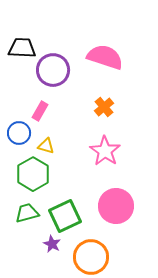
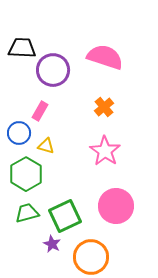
green hexagon: moved 7 px left
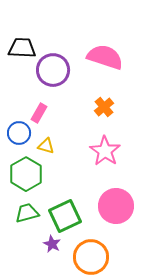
pink rectangle: moved 1 px left, 2 px down
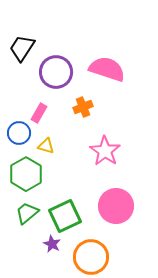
black trapezoid: rotated 60 degrees counterclockwise
pink semicircle: moved 2 px right, 12 px down
purple circle: moved 3 px right, 2 px down
orange cross: moved 21 px left; rotated 18 degrees clockwise
green trapezoid: rotated 25 degrees counterclockwise
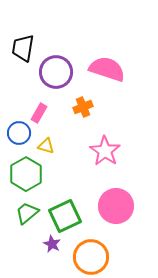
black trapezoid: moved 1 px right; rotated 24 degrees counterclockwise
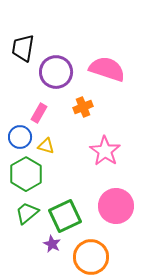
blue circle: moved 1 px right, 4 px down
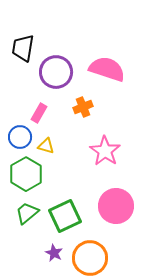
purple star: moved 2 px right, 9 px down
orange circle: moved 1 px left, 1 px down
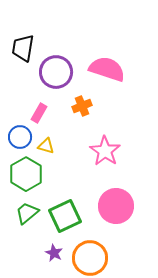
orange cross: moved 1 px left, 1 px up
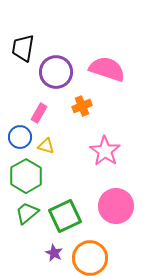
green hexagon: moved 2 px down
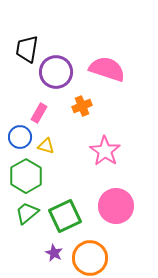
black trapezoid: moved 4 px right, 1 px down
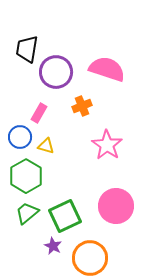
pink star: moved 2 px right, 6 px up
purple star: moved 1 px left, 7 px up
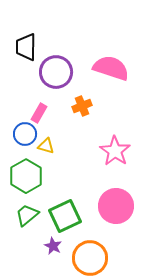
black trapezoid: moved 1 px left, 2 px up; rotated 8 degrees counterclockwise
pink semicircle: moved 4 px right, 1 px up
blue circle: moved 5 px right, 3 px up
pink star: moved 8 px right, 6 px down
green trapezoid: moved 2 px down
